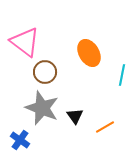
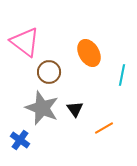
brown circle: moved 4 px right
black triangle: moved 7 px up
orange line: moved 1 px left, 1 px down
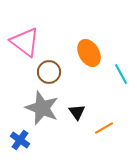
cyan line: moved 1 px left, 1 px up; rotated 40 degrees counterclockwise
black triangle: moved 2 px right, 3 px down
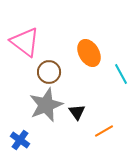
gray star: moved 4 px right, 3 px up; rotated 28 degrees clockwise
orange line: moved 3 px down
